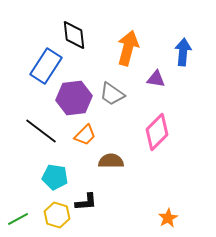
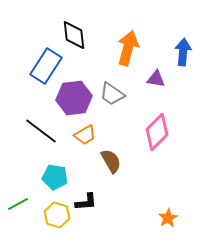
orange trapezoid: rotated 15 degrees clockwise
brown semicircle: rotated 60 degrees clockwise
green line: moved 15 px up
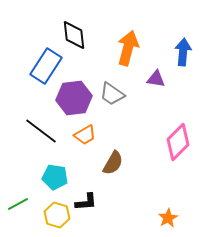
pink diamond: moved 21 px right, 10 px down
brown semicircle: moved 2 px right, 2 px down; rotated 60 degrees clockwise
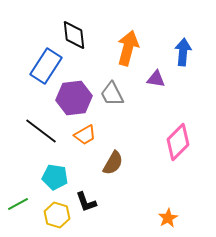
gray trapezoid: rotated 28 degrees clockwise
black L-shape: rotated 75 degrees clockwise
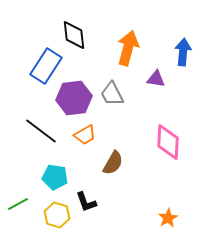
pink diamond: moved 10 px left; rotated 42 degrees counterclockwise
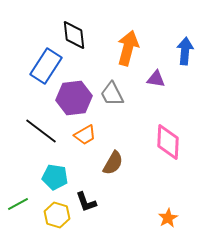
blue arrow: moved 2 px right, 1 px up
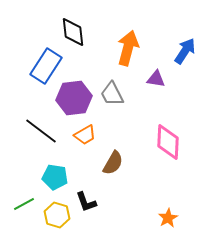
black diamond: moved 1 px left, 3 px up
blue arrow: rotated 28 degrees clockwise
green line: moved 6 px right
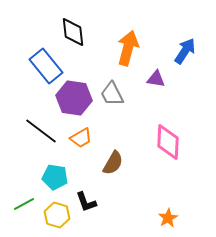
blue rectangle: rotated 72 degrees counterclockwise
purple hexagon: rotated 16 degrees clockwise
orange trapezoid: moved 4 px left, 3 px down
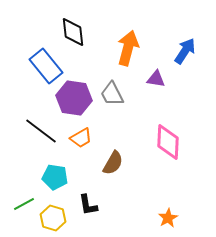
black L-shape: moved 2 px right, 3 px down; rotated 10 degrees clockwise
yellow hexagon: moved 4 px left, 3 px down
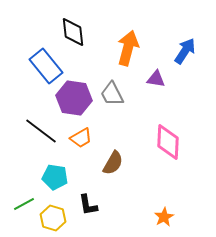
orange star: moved 4 px left, 1 px up
